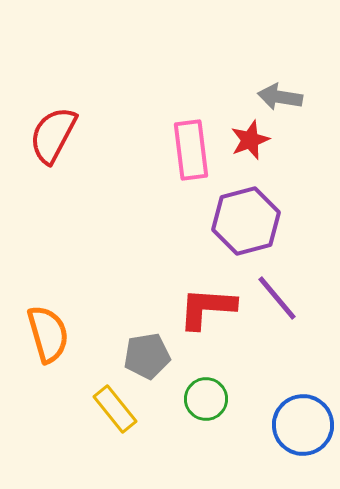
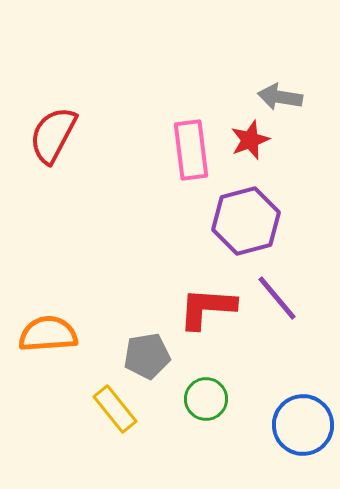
orange semicircle: rotated 78 degrees counterclockwise
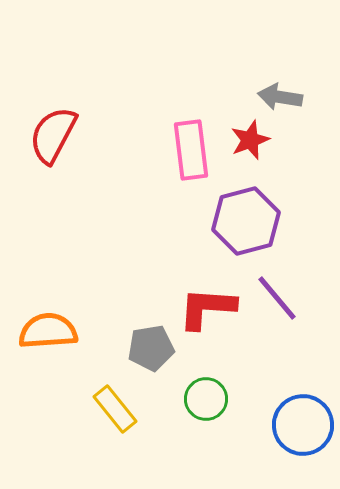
orange semicircle: moved 3 px up
gray pentagon: moved 4 px right, 8 px up
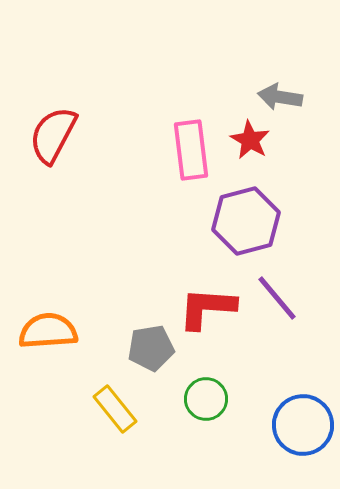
red star: rotated 21 degrees counterclockwise
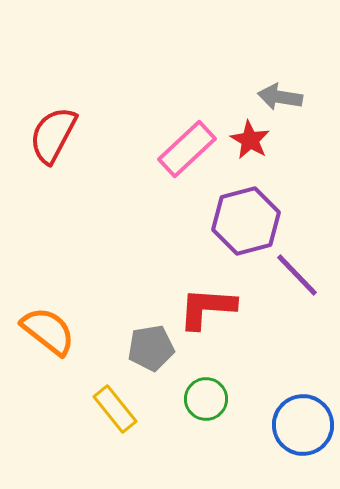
pink rectangle: moved 4 px left, 1 px up; rotated 54 degrees clockwise
purple line: moved 20 px right, 23 px up; rotated 4 degrees counterclockwise
orange semicircle: rotated 42 degrees clockwise
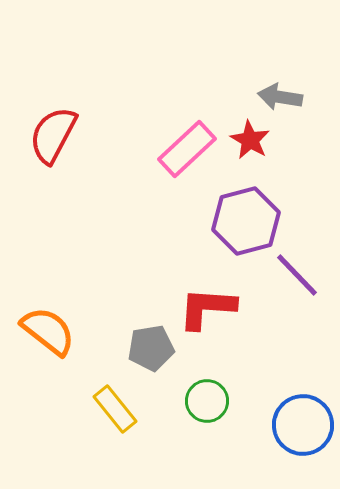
green circle: moved 1 px right, 2 px down
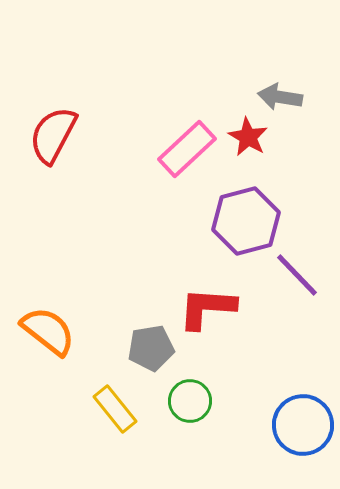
red star: moved 2 px left, 3 px up
green circle: moved 17 px left
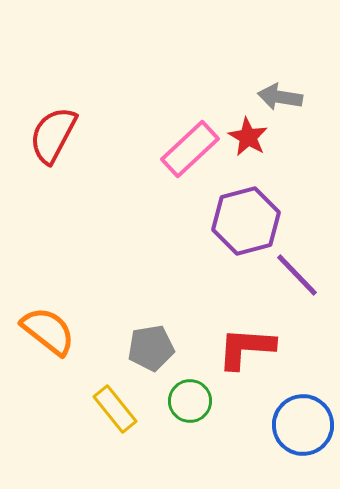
pink rectangle: moved 3 px right
red L-shape: moved 39 px right, 40 px down
